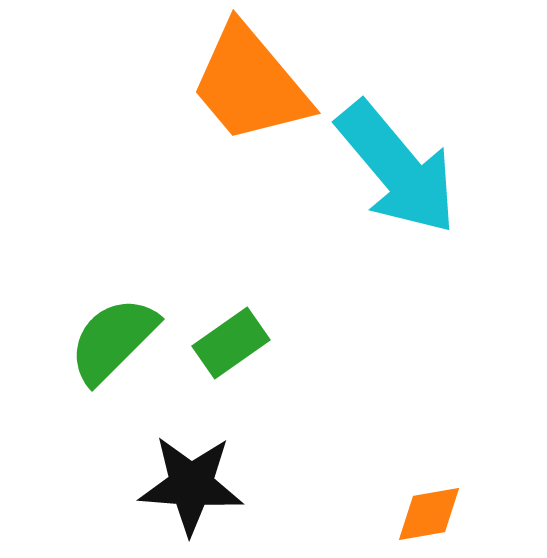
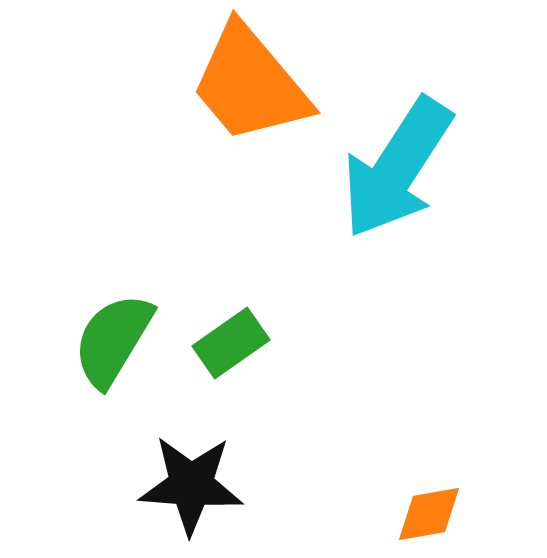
cyan arrow: rotated 73 degrees clockwise
green semicircle: rotated 14 degrees counterclockwise
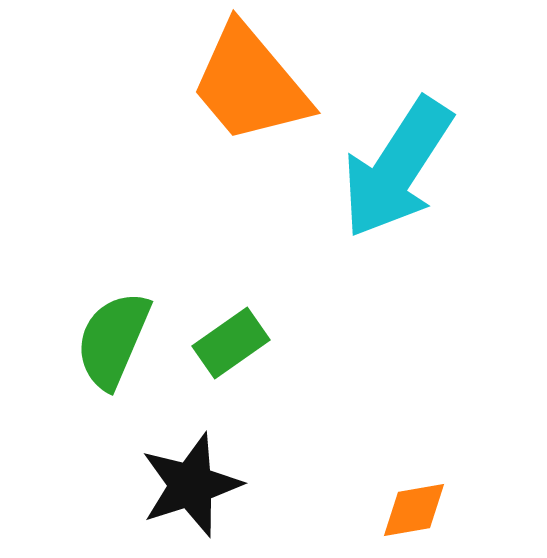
green semicircle: rotated 8 degrees counterclockwise
black star: rotated 22 degrees counterclockwise
orange diamond: moved 15 px left, 4 px up
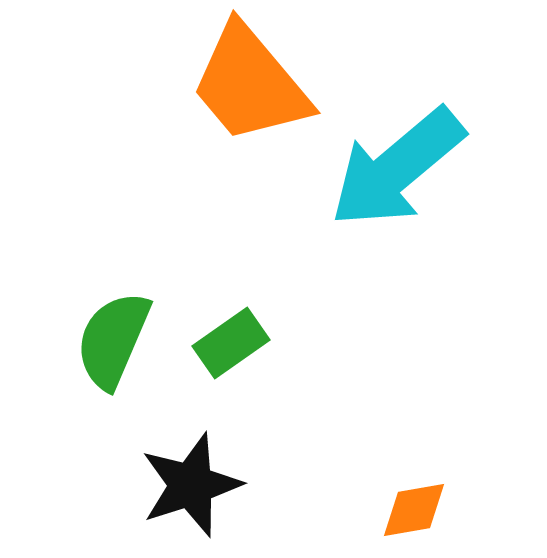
cyan arrow: rotated 17 degrees clockwise
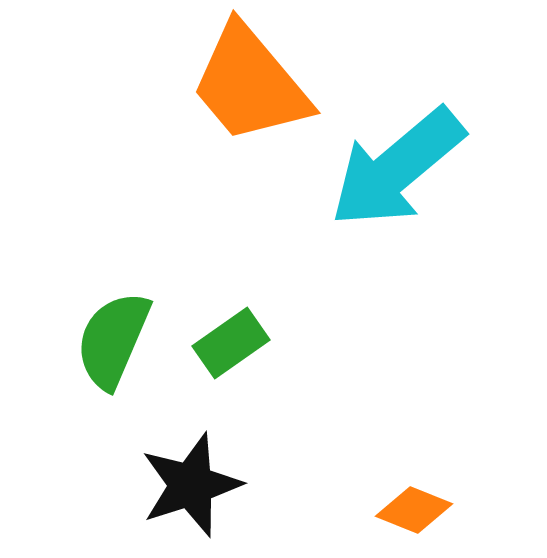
orange diamond: rotated 32 degrees clockwise
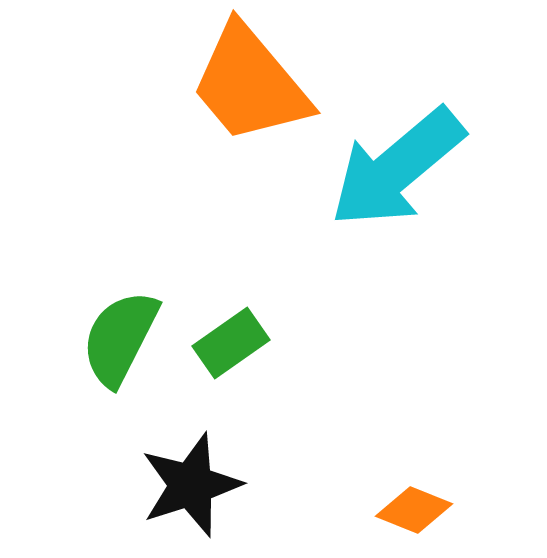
green semicircle: moved 7 px right, 2 px up; rotated 4 degrees clockwise
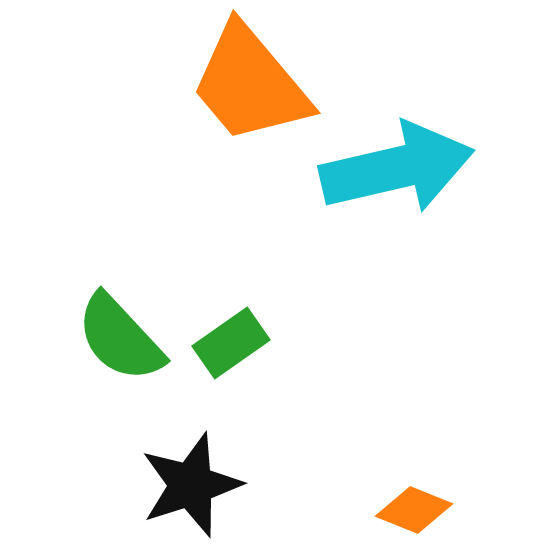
cyan arrow: rotated 153 degrees counterclockwise
green semicircle: rotated 70 degrees counterclockwise
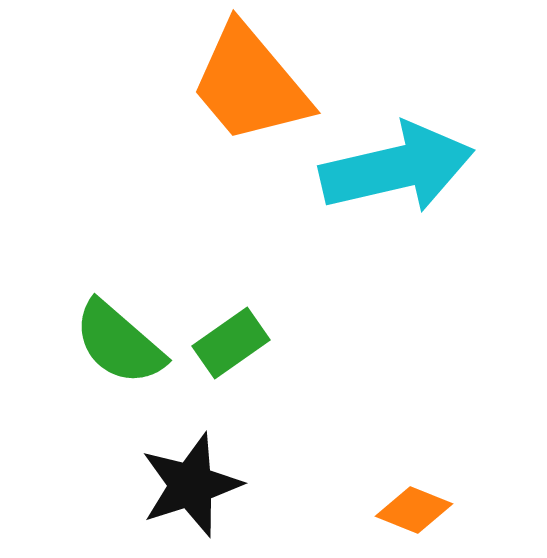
green semicircle: moved 1 px left, 5 px down; rotated 6 degrees counterclockwise
